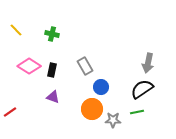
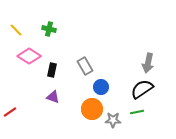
green cross: moved 3 px left, 5 px up
pink diamond: moved 10 px up
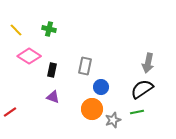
gray rectangle: rotated 42 degrees clockwise
gray star: rotated 21 degrees counterclockwise
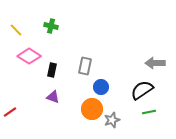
green cross: moved 2 px right, 3 px up
gray arrow: moved 7 px right; rotated 78 degrees clockwise
black semicircle: moved 1 px down
green line: moved 12 px right
gray star: moved 1 px left
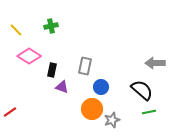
green cross: rotated 24 degrees counterclockwise
black semicircle: rotated 75 degrees clockwise
purple triangle: moved 9 px right, 10 px up
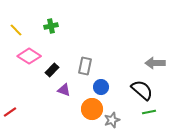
black rectangle: rotated 32 degrees clockwise
purple triangle: moved 2 px right, 3 px down
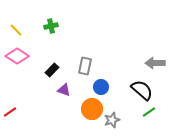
pink diamond: moved 12 px left
green line: rotated 24 degrees counterclockwise
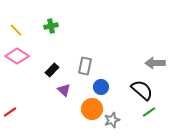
purple triangle: rotated 24 degrees clockwise
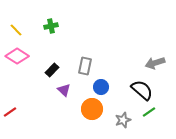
gray arrow: rotated 18 degrees counterclockwise
gray star: moved 11 px right
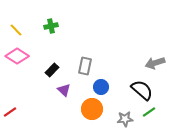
gray star: moved 2 px right, 1 px up; rotated 14 degrees clockwise
